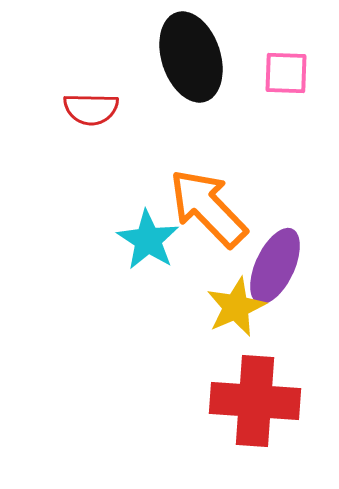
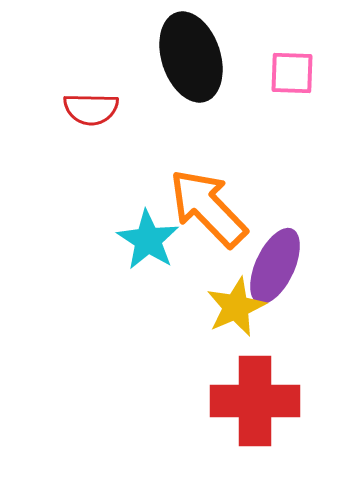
pink square: moved 6 px right
red cross: rotated 4 degrees counterclockwise
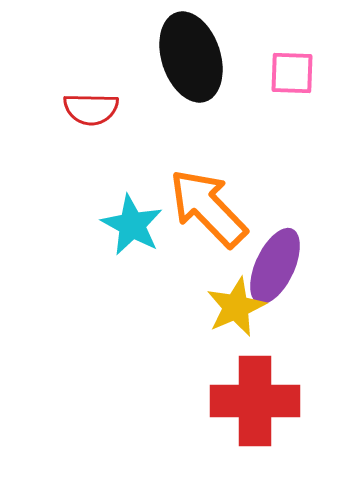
cyan star: moved 16 px left, 15 px up; rotated 4 degrees counterclockwise
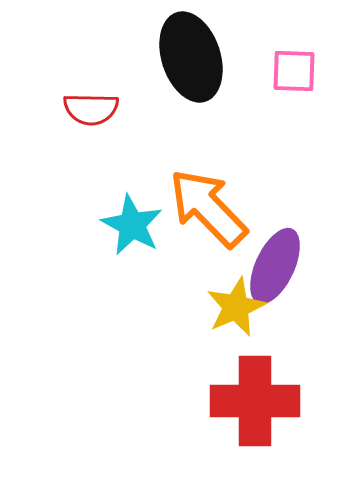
pink square: moved 2 px right, 2 px up
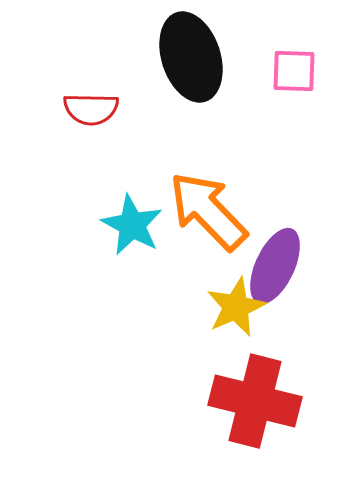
orange arrow: moved 3 px down
red cross: rotated 14 degrees clockwise
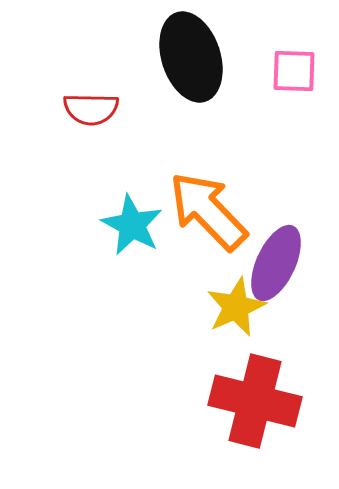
purple ellipse: moved 1 px right, 3 px up
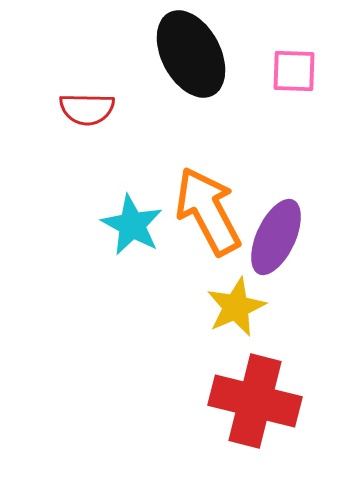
black ellipse: moved 3 px up; rotated 10 degrees counterclockwise
red semicircle: moved 4 px left
orange arrow: rotated 16 degrees clockwise
purple ellipse: moved 26 px up
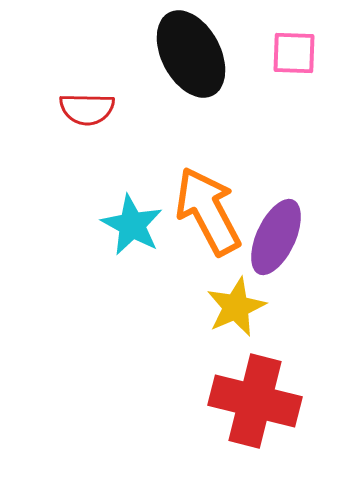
pink square: moved 18 px up
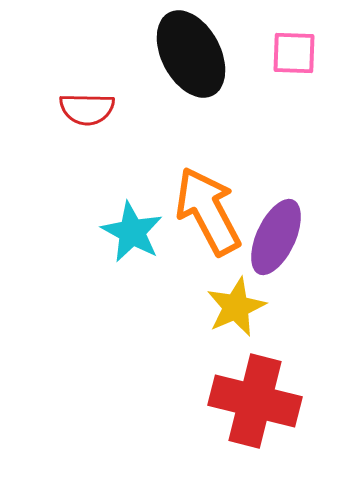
cyan star: moved 7 px down
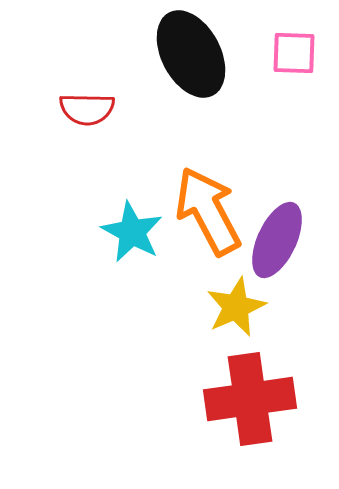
purple ellipse: moved 1 px right, 3 px down
red cross: moved 5 px left, 2 px up; rotated 22 degrees counterclockwise
